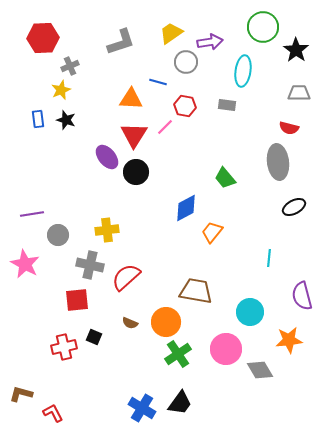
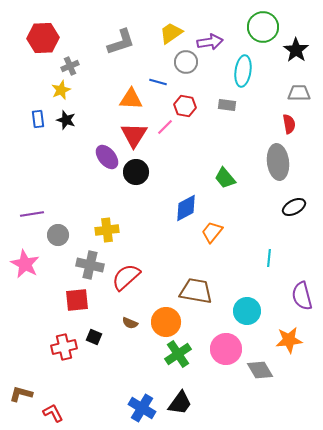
red semicircle at (289, 128): moved 4 px up; rotated 114 degrees counterclockwise
cyan circle at (250, 312): moved 3 px left, 1 px up
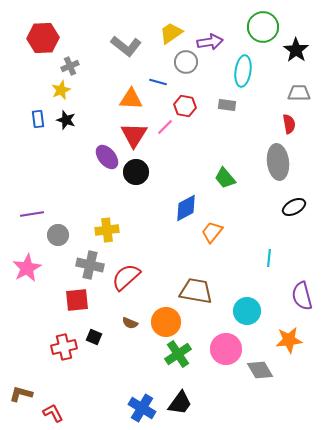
gray L-shape at (121, 42): moved 5 px right, 4 px down; rotated 56 degrees clockwise
pink star at (25, 264): moved 2 px right, 4 px down; rotated 16 degrees clockwise
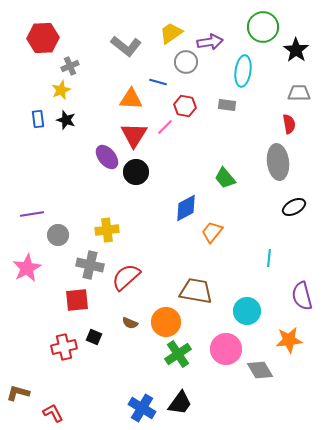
brown L-shape at (21, 394): moved 3 px left, 1 px up
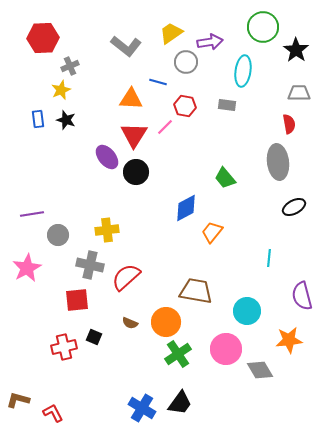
brown L-shape at (18, 393): moved 7 px down
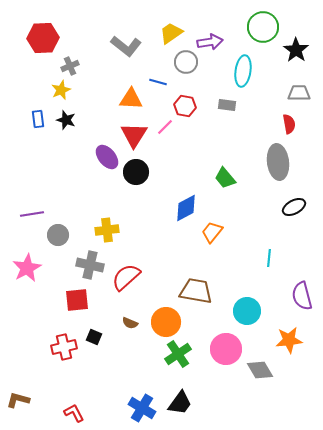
red L-shape at (53, 413): moved 21 px right
